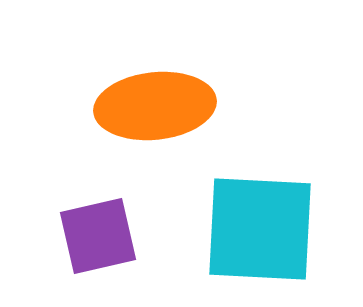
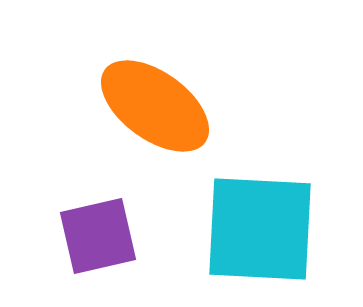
orange ellipse: rotated 42 degrees clockwise
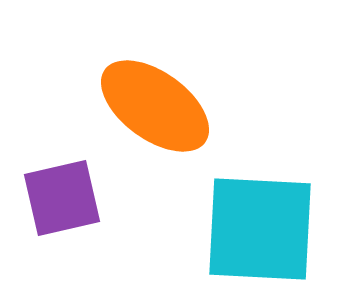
purple square: moved 36 px left, 38 px up
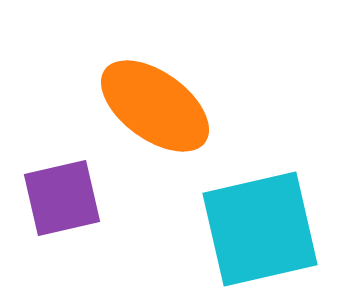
cyan square: rotated 16 degrees counterclockwise
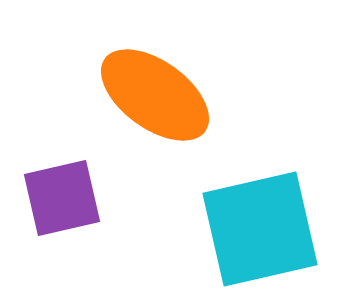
orange ellipse: moved 11 px up
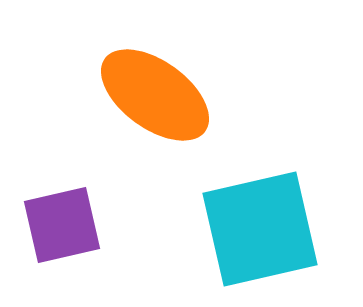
purple square: moved 27 px down
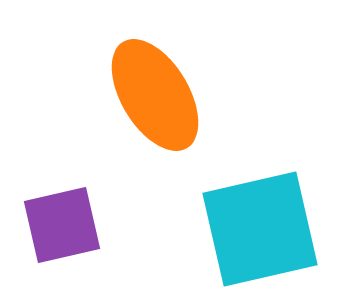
orange ellipse: rotated 23 degrees clockwise
